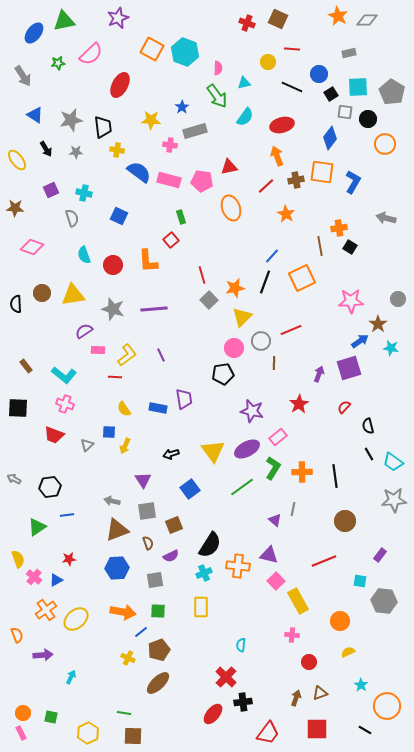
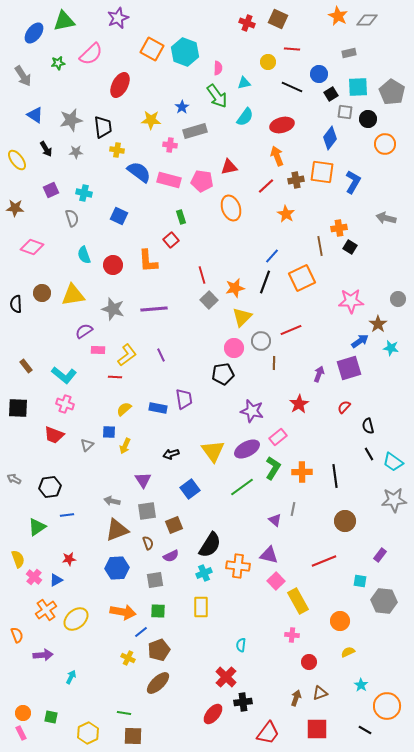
yellow semicircle at (124, 409): rotated 84 degrees clockwise
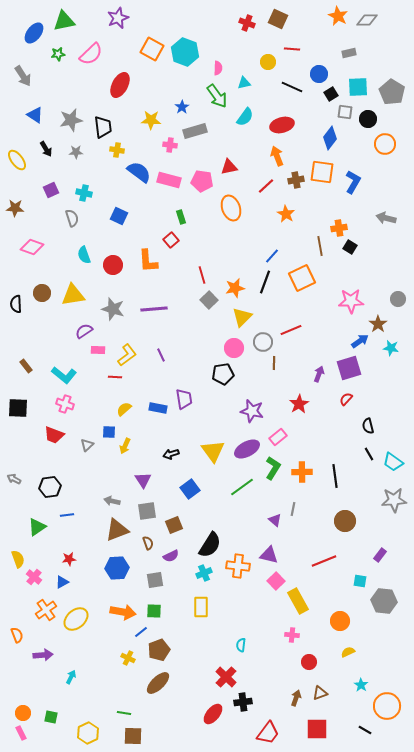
green star at (58, 63): moved 9 px up
gray circle at (261, 341): moved 2 px right, 1 px down
red semicircle at (344, 407): moved 2 px right, 8 px up
blue triangle at (56, 580): moved 6 px right, 2 px down
green square at (158, 611): moved 4 px left
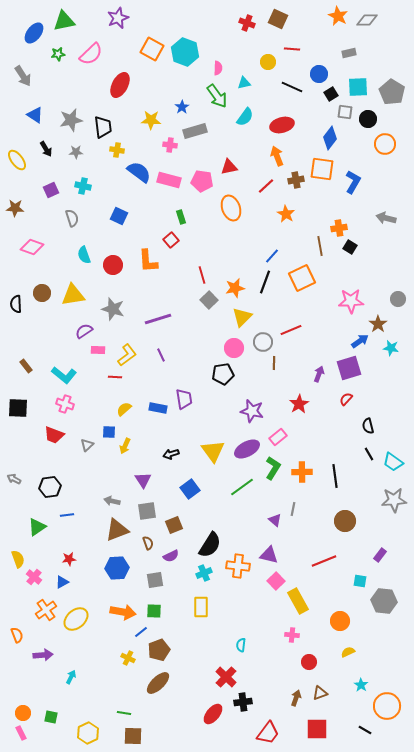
orange square at (322, 172): moved 3 px up
cyan cross at (84, 193): moved 1 px left, 7 px up
purple line at (154, 309): moved 4 px right, 10 px down; rotated 12 degrees counterclockwise
